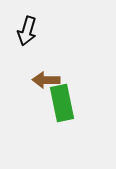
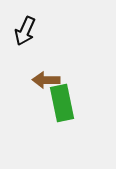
black arrow: moved 2 px left; rotated 8 degrees clockwise
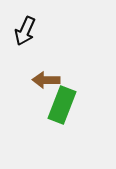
green rectangle: moved 2 px down; rotated 33 degrees clockwise
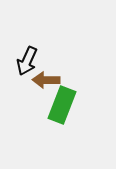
black arrow: moved 2 px right, 30 px down
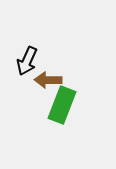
brown arrow: moved 2 px right
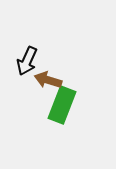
brown arrow: rotated 16 degrees clockwise
